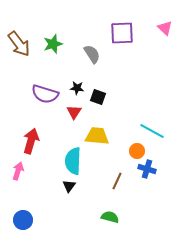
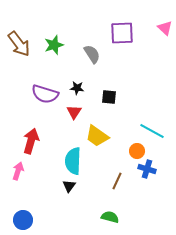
green star: moved 1 px right, 1 px down
black square: moved 11 px right; rotated 14 degrees counterclockwise
yellow trapezoid: rotated 150 degrees counterclockwise
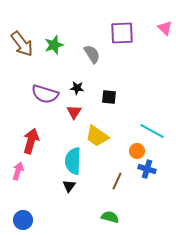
brown arrow: moved 3 px right
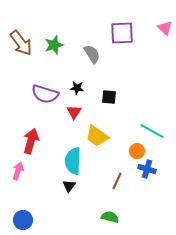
brown arrow: moved 1 px left, 1 px up
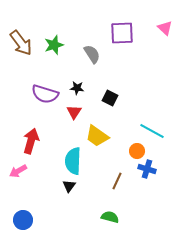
black square: moved 1 px right, 1 px down; rotated 21 degrees clockwise
pink arrow: rotated 138 degrees counterclockwise
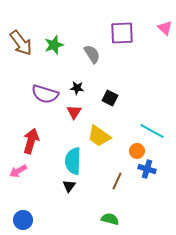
yellow trapezoid: moved 2 px right
green semicircle: moved 2 px down
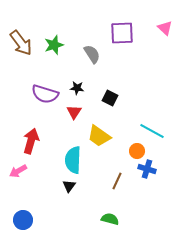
cyan semicircle: moved 1 px up
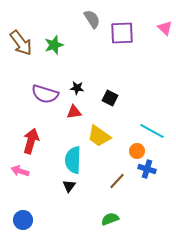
gray semicircle: moved 35 px up
red triangle: rotated 49 degrees clockwise
pink arrow: moved 2 px right; rotated 48 degrees clockwise
brown line: rotated 18 degrees clockwise
green semicircle: rotated 36 degrees counterclockwise
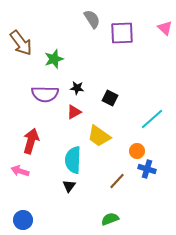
green star: moved 14 px down
purple semicircle: rotated 16 degrees counterclockwise
red triangle: rotated 21 degrees counterclockwise
cyan line: moved 12 px up; rotated 70 degrees counterclockwise
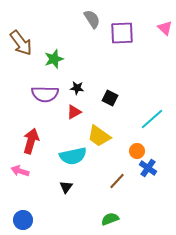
cyan semicircle: moved 4 px up; rotated 104 degrees counterclockwise
blue cross: moved 1 px right, 1 px up; rotated 18 degrees clockwise
black triangle: moved 3 px left, 1 px down
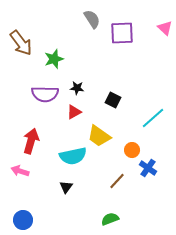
black square: moved 3 px right, 2 px down
cyan line: moved 1 px right, 1 px up
orange circle: moved 5 px left, 1 px up
